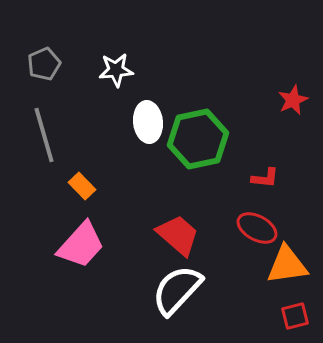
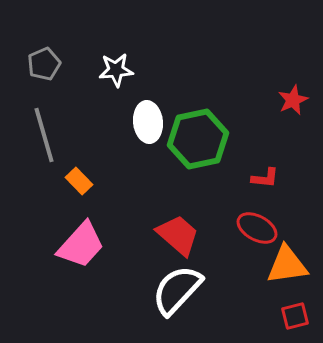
orange rectangle: moved 3 px left, 5 px up
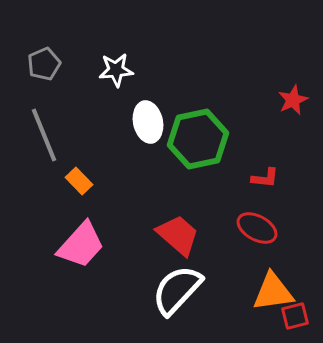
white ellipse: rotated 6 degrees counterclockwise
gray line: rotated 6 degrees counterclockwise
orange triangle: moved 14 px left, 27 px down
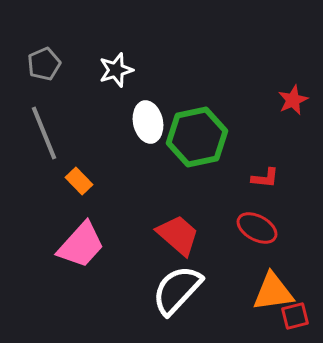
white star: rotated 12 degrees counterclockwise
gray line: moved 2 px up
green hexagon: moved 1 px left, 2 px up
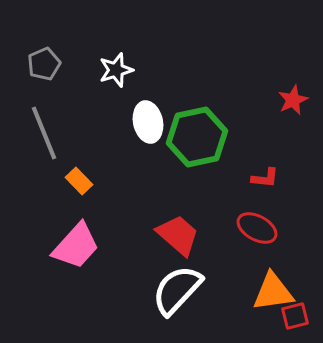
pink trapezoid: moved 5 px left, 1 px down
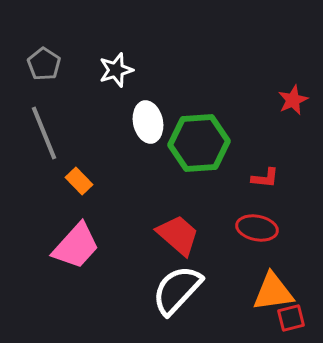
gray pentagon: rotated 16 degrees counterclockwise
green hexagon: moved 2 px right, 6 px down; rotated 8 degrees clockwise
red ellipse: rotated 18 degrees counterclockwise
red square: moved 4 px left, 2 px down
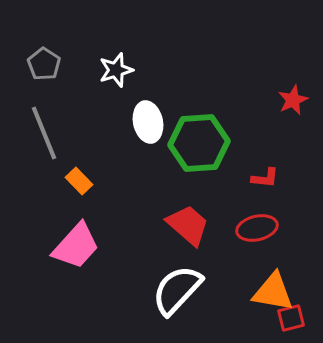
red ellipse: rotated 24 degrees counterclockwise
red trapezoid: moved 10 px right, 10 px up
orange triangle: rotated 18 degrees clockwise
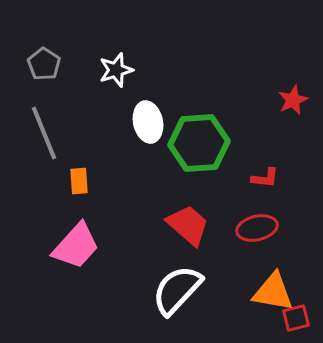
orange rectangle: rotated 40 degrees clockwise
red square: moved 5 px right
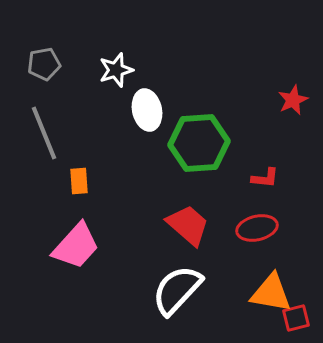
gray pentagon: rotated 28 degrees clockwise
white ellipse: moved 1 px left, 12 px up
orange triangle: moved 2 px left, 1 px down
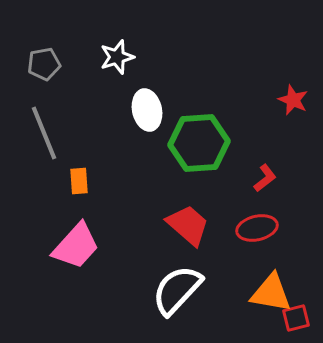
white star: moved 1 px right, 13 px up
red star: rotated 24 degrees counterclockwise
red L-shape: rotated 44 degrees counterclockwise
